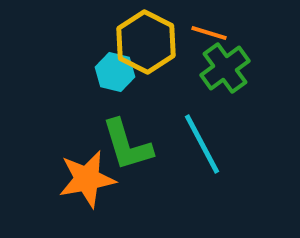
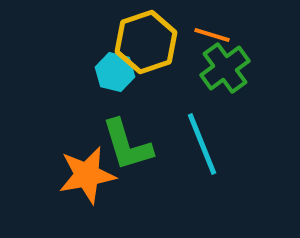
orange line: moved 3 px right, 2 px down
yellow hexagon: rotated 14 degrees clockwise
cyan line: rotated 6 degrees clockwise
orange star: moved 4 px up
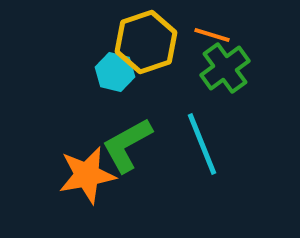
green L-shape: rotated 78 degrees clockwise
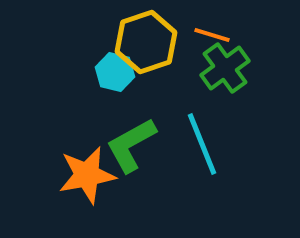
green L-shape: moved 4 px right
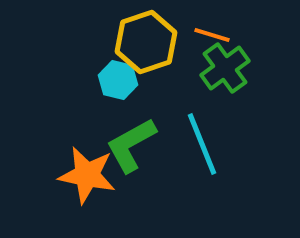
cyan hexagon: moved 3 px right, 8 px down
orange star: rotated 22 degrees clockwise
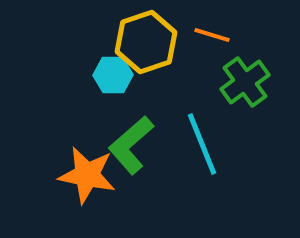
green cross: moved 20 px right, 14 px down
cyan hexagon: moved 5 px left, 5 px up; rotated 15 degrees counterclockwise
green L-shape: rotated 12 degrees counterclockwise
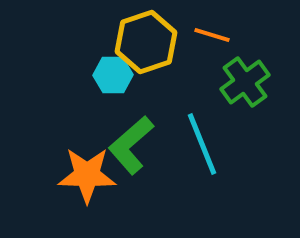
orange star: rotated 10 degrees counterclockwise
